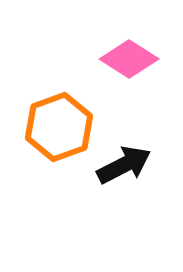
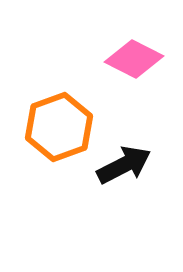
pink diamond: moved 5 px right; rotated 6 degrees counterclockwise
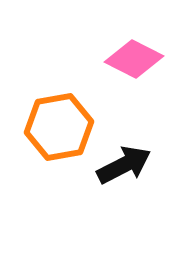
orange hexagon: rotated 10 degrees clockwise
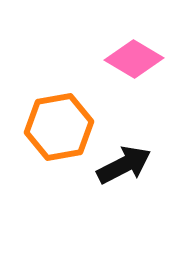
pink diamond: rotated 4 degrees clockwise
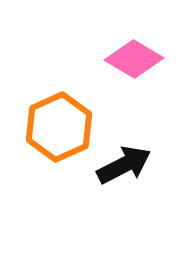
orange hexagon: rotated 14 degrees counterclockwise
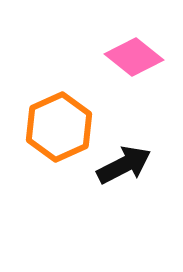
pink diamond: moved 2 px up; rotated 8 degrees clockwise
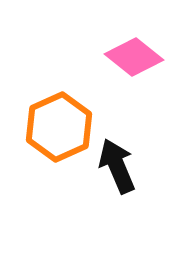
black arrow: moved 7 px left, 1 px down; rotated 86 degrees counterclockwise
